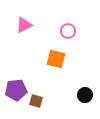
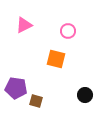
purple pentagon: moved 2 px up; rotated 15 degrees clockwise
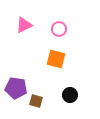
pink circle: moved 9 px left, 2 px up
black circle: moved 15 px left
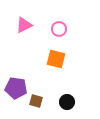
black circle: moved 3 px left, 7 px down
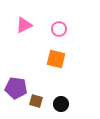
black circle: moved 6 px left, 2 px down
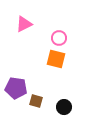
pink triangle: moved 1 px up
pink circle: moved 9 px down
black circle: moved 3 px right, 3 px down
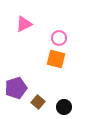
purple pentagon: rotated 25 degrees counterclockwise
brown square: moved 2 px right, 1 px down; rotated 24 degrees clockwise
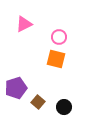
pink circle: moved 1 px up
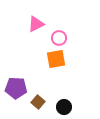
pink triangle: moved 12 px right
pink circle: moved 1 px down
orange square: rotated 24 degrees counterclockwise
purple pentagon: rotated 20 degrees clockwise
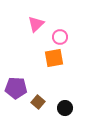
pink triangle: rotated 18 degrees counterclockwise
pink circle: moved 1 px right, 1 px up
orange square: moved 2 px left, 1 px up
black circle: moved 1 px right, 1 px down
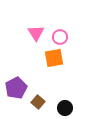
pink triangle: moved 9 px down; rotated 18 degrees counterclockwise
purple pentagon: rotated 30 degrees counterclockwise
